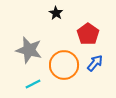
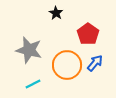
orange circle: moved 3 px right
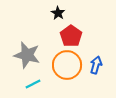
black star: moved 2 px right
red pentagon: moved 17 px left, 2 px down
gray star: moved 2 px left, 5 px down
blue arrow: moved 1 px right, 2 px down; rotated 24 degrees counterclockwise
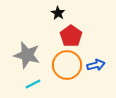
blue arrow: rotated 60 degrees clockwise
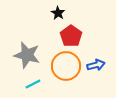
orange circle: moved 1 px left, 1 px down
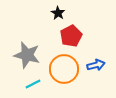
red pentagon: rotated 10 degrees clockwise
orange circle: moved 2 px left, 3 px down
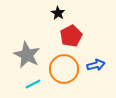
gray star: rotated 12 degrees clockwise
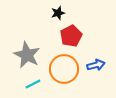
black star: rotated 24 degrees clockwise
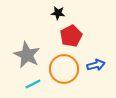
black star: rotated 24 degrees clockwise
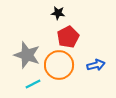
red pentagon: moved 3 px left, 1 px down
gray star: rotated 8 degrees counterclockwise
orange circle: moved 5 px left, 4 px up
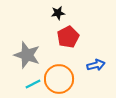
black star: rotated 16 degrees counterclockwise
orange circle: moved 14 px down
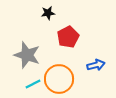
black star: moved 10 px left
